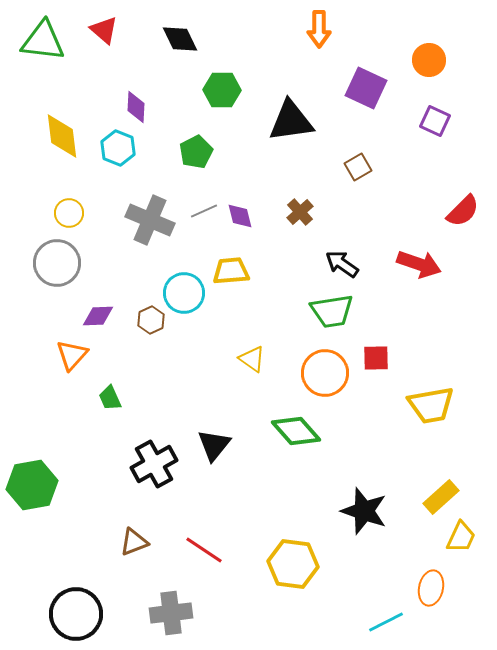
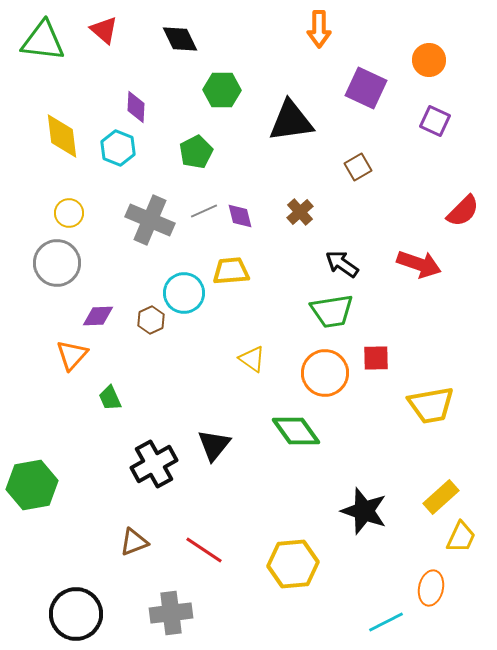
green diamond at (296, 431): rotated 6 degrees clockwise
yellow hexagon at (293, 564): rotated 12 degrees counterclockwise
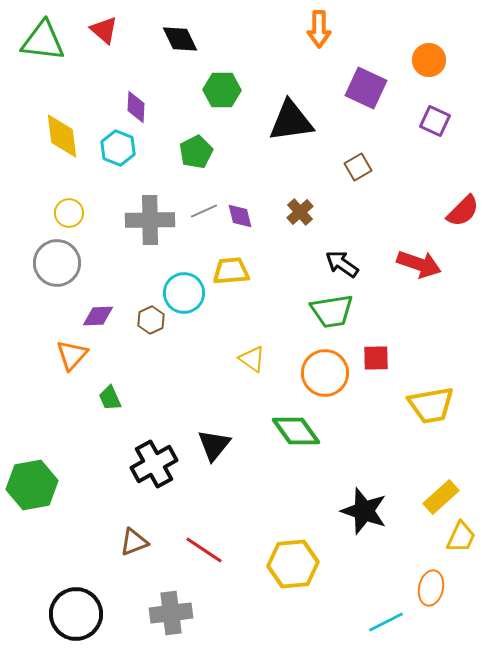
gray cross at (150, 220): rotated 24 degrees counterclockwise
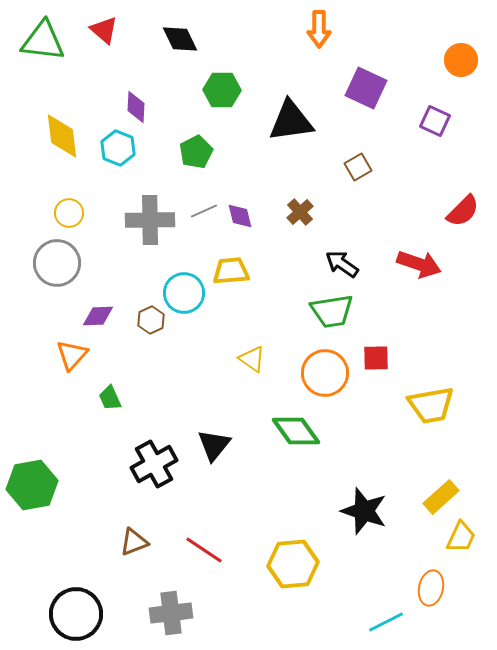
orange circle at (429, 60): moved 32 px right
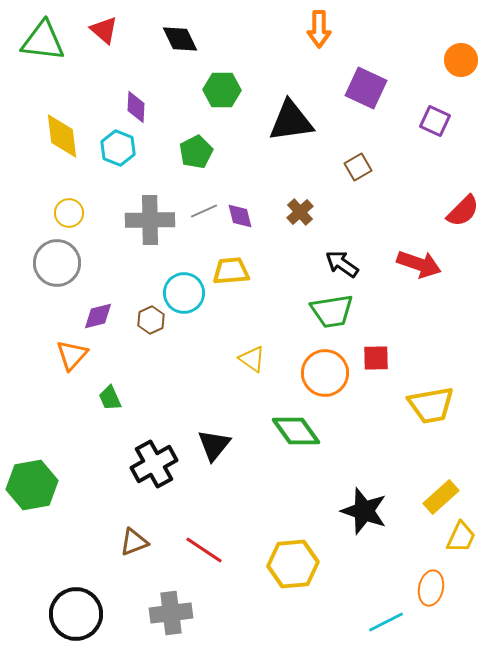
purple diamond at (98, 316): rotated 12 degrees counterclockwise
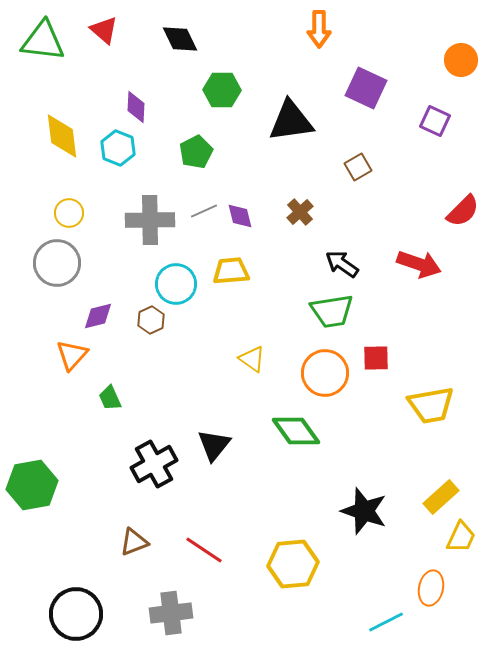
cyan circle at (184, 293): moved 8 px left, 9 px up
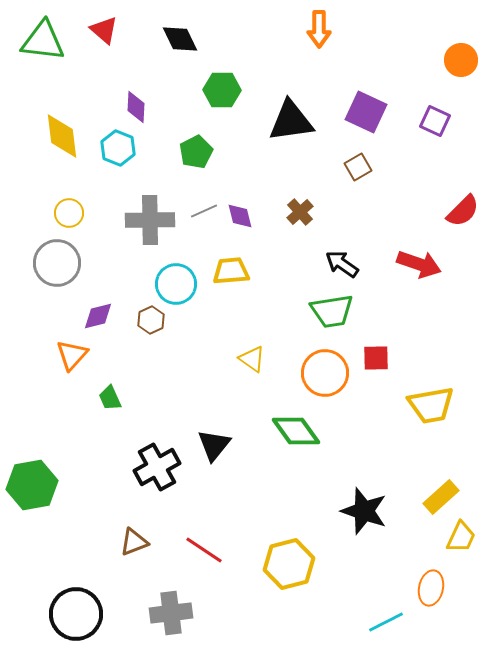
purple square at (366, 88): moved 24 px down
black cross at (154, 464): moved 3 px right, 3 px down
yellow hexagon at (293, 564): moved 4 px left; rotated 9 degrees counterclockwise
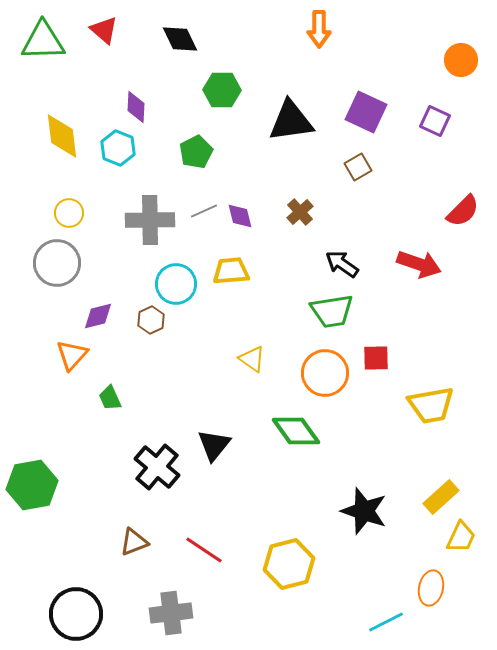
green triangle at (43, 41): rotated 9 degrees counterclockwise
black cross at (157, 467): rotated 21 degrees counterclockwise
